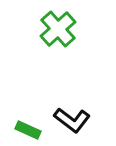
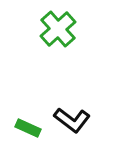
green rectangle: moved 2 px up
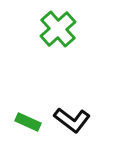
green rectangle: moved 6 px up
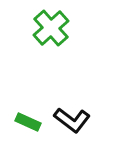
green cross: moved 7 px left, 1 px up
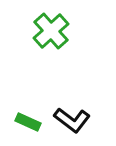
green cross: moved 3 px down
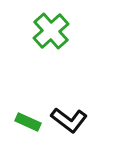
black L-shape: moved 3 px left
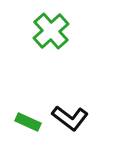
black L-shape: moved 1 px right, 2 px up
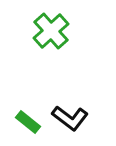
green rectangle: rotated 15 degrees clockwise
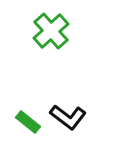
black L-shape: moved 2 px left, 1 px up
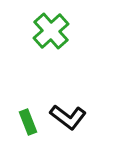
green rectangle: rotated 30 degrees clockwise
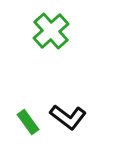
green rectangle: rotated 15 degrees counterclockwise
